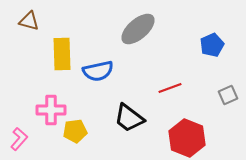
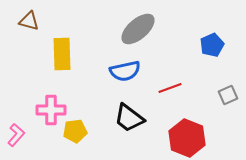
blue semicircle: moved 27 px right
pink L-shape: moved 3 px left, 4 px up
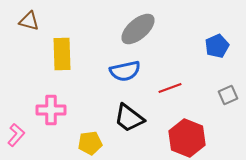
blue pentagon: moved 5 px right, 1 px down
yellow pentagon: moved 15 px right, 12 px down
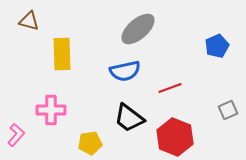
gray square: moved 15 px down
red hexagon: moved 12 px left, 1 px up
